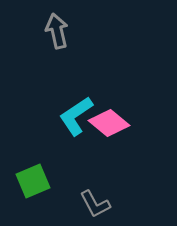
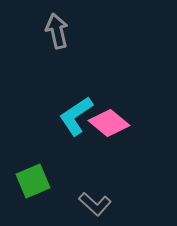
gray L-shape: rotated 20 degrees counterclockwise
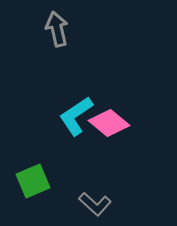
gray arrow: moved 2 px up
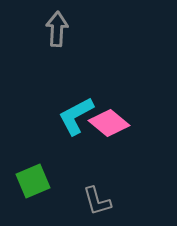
gray arrow: rotated 16 degrees clockwise
cyan L-shape: rotated 6 degrees clockwise
gray L-shape: moved 2 px right, 3 px up; rotated 32 degrees clockwise
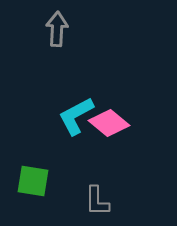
green square: rotated 32 degrees clockwise
gray L-shape: rotated 16 degrees clockwise
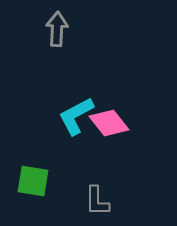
pink diamond: rotated 12 degrees clockwise
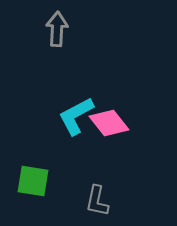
gray L-shape: rotated 12 degrees clockwise
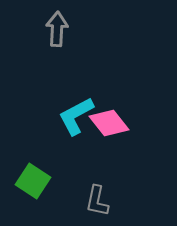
green square: rotated 24 degrees clockwise
